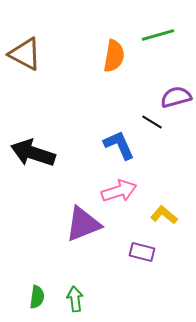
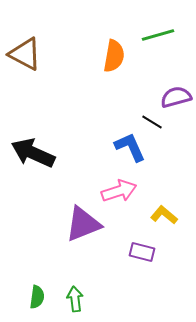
blue L-shape: moved 11 px right, 2 px down
black arrow: rotated 6 degrees clockwise
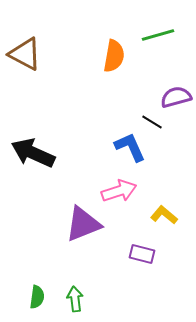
purple rectangle: moved 2 px down
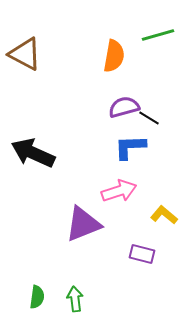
purple semicircle: moved 52 px left, 10 px down
black line: moved 3 px left, 4 px up
blue L-shape: rotated 68 degrees counterclockwise
